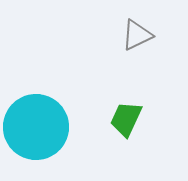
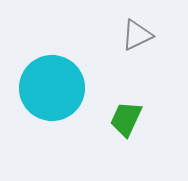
cyan circle: moved 16 px right, 39 px up
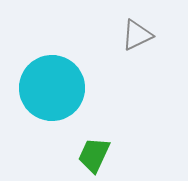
green trapezoid: moved 32 px left, 36 px down
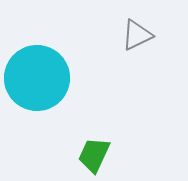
cyan circle: moved 15 px left, 10 px up
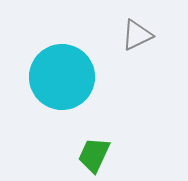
cyan circle: moved 25 px right, 1 px up
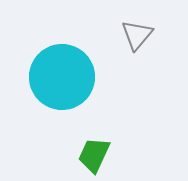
gray triangle: rotated 24 degrees counterclockwise
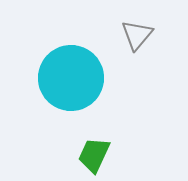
cyan circle: moved 9 px right, 1 px down
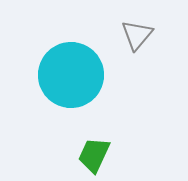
cyan circle: moved 3 px up
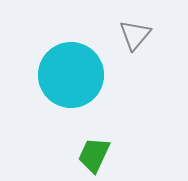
gray triangle: moved 2 px left
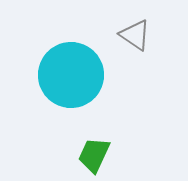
gray triangle: rotated 36 degrees counterclockwise
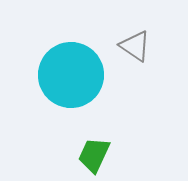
gray triangle: moved 11 px down
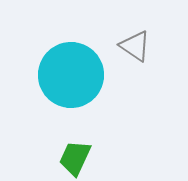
green trapezoid: moved 19 px left, 3 px down
